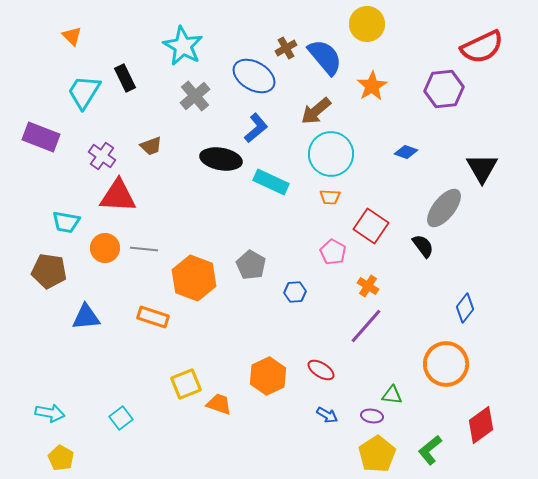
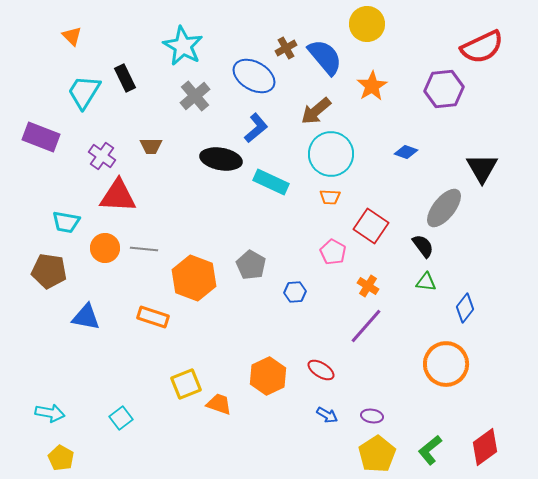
brown trapezoid at (151, 146): rotated 20 degrees clockwise
blue triangle at (86, 317): rotated 16 degrees clockwise
green triangle at (392, 395): moved 34 px right, 113 px up
red diamond at (481, 425): moved 4 px right, 22 px down
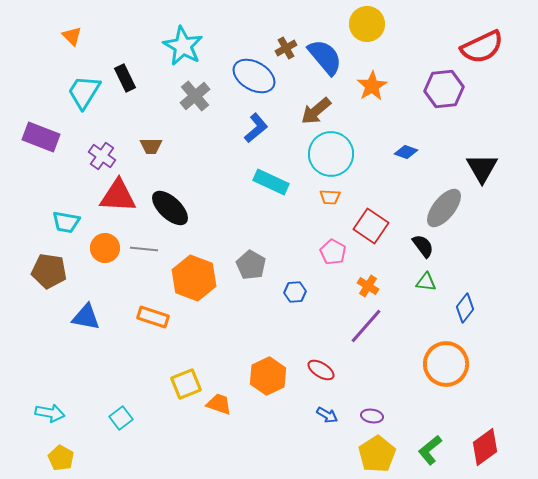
black ellipse at (221, 159): moved 51 px left, 49 px down; rotated 33 degrees clockwise
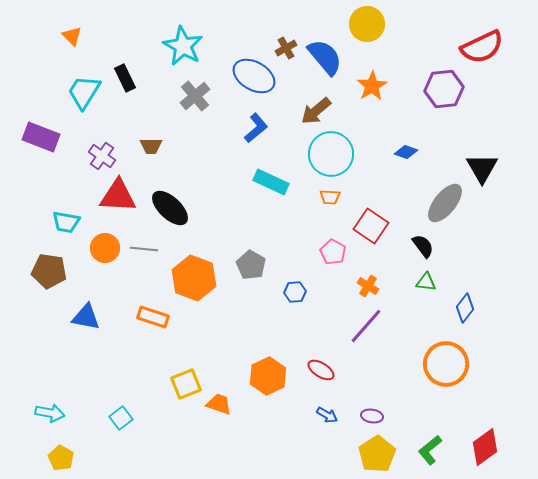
gray ellipse at (444, 208): moved 1 px right, 5 px up
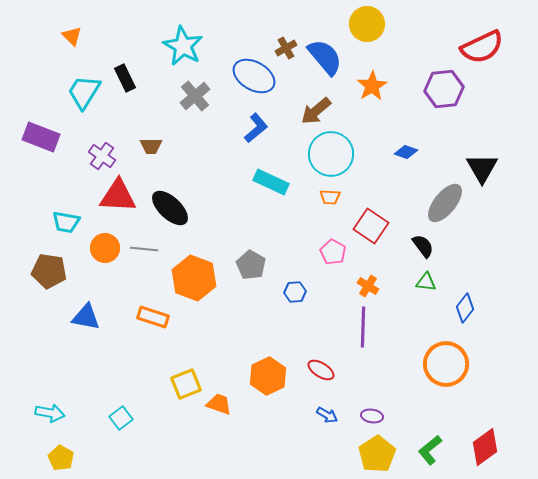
purple line at (366, 326): moved 3 px left, 1 px down; rotated 39 degrees counterclockwise
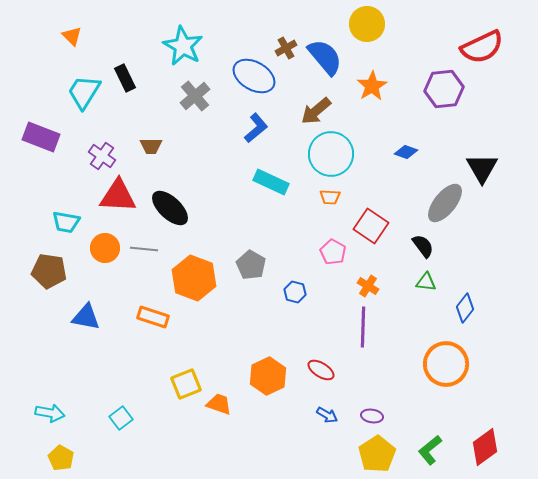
blue hexagon at (295, 292): rotated 20 degrees clockwise
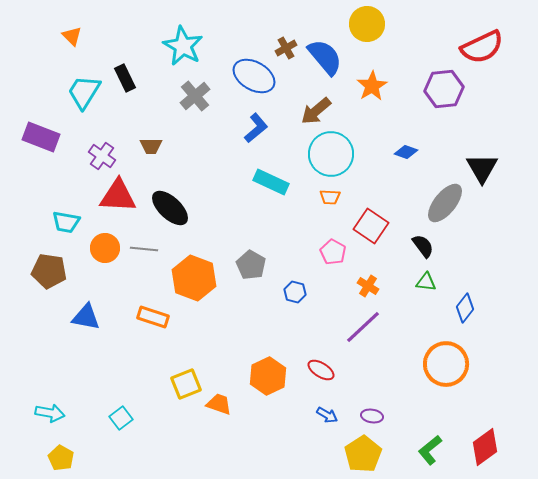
purple line at (363, 327): rotated 45 degrees clockwise
yellow pentagon at (377, 454): moved 14 px left
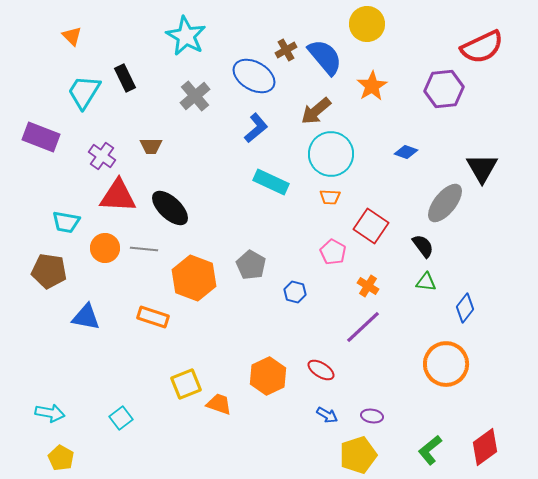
cyan star at (183, 46): moved 3 px right, 10 px up
brown cross at (286, 48): moved 2 px down
yellow pentagon at (363, 454): moved 5 px left, 1 px down; rotated 15 degrees clockwise
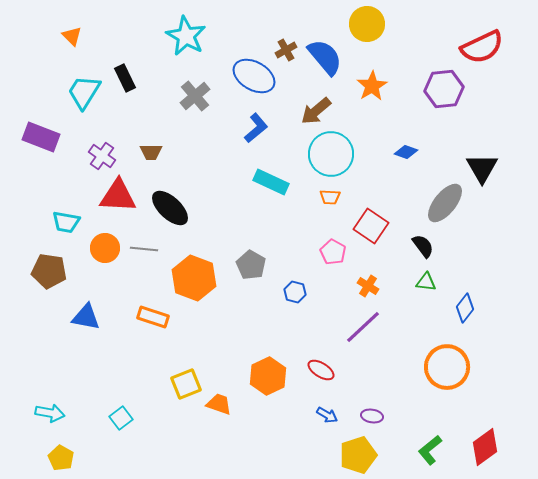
brown trapezoid at (151, 146): moved 6 px down
orange circle at (446, 364): moved 1 px right, 3 px down
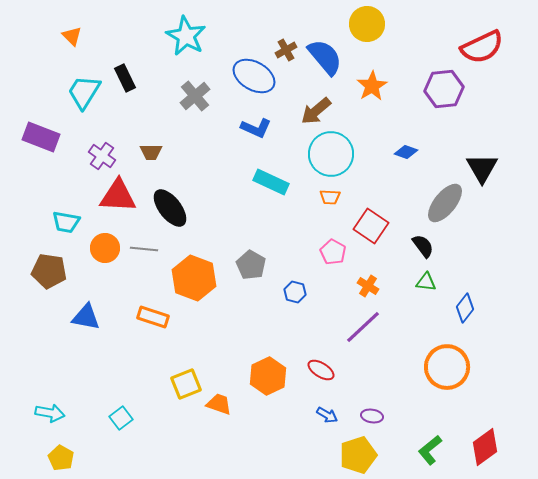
blue L-shape at (256, 128): rotated 64 degrees clockwise
black ellipse at (170, 208): rotated 9 degrees clockwise
